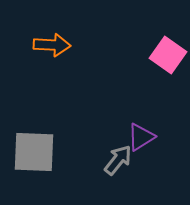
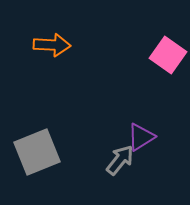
gray square: moved 3 px right; rotated 24 degrees counterclockwise
gray arrow: moved 2 px right
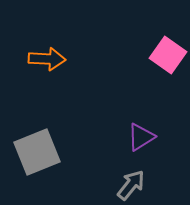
orange arrow: moved 5 px left, 14 px down
gray arrow: moved 11 px right, 25 px down
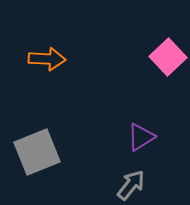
pink square: moved 2 px down; rotated 12 degrees clockwise
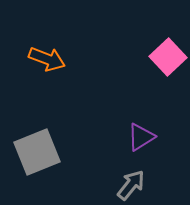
orange arrow: rotated 18 degrees clockwise
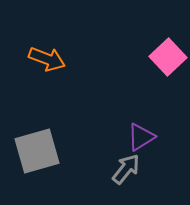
gray square: moved 1 px up; rotated 6 degrees clockwise
gray arrow: moved 5 px left, 16 px up
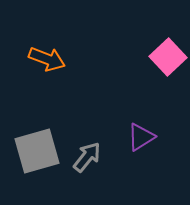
gray arrow: moved 39 px left, 12 px up
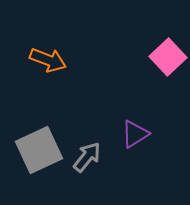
orange arrow: moved 1 px right, 1 px down
purple triangle: moved 6 px left, 3 px up
gray square: moved 2 px right, 1 px up; rotated 9 degrees counterclockwise
